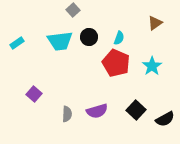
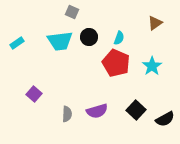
gray square: moved 1 px left, 2 px down; rotated 24 degrees counterclockwise
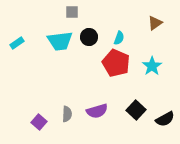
gray square: rotated 24 degrees counterclockwise
purple square: moved 5 px right, 28 px down
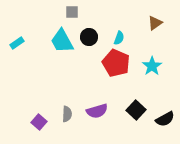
cyan trapezoid: moved 2 px right; rotated 68 degrees clockwise
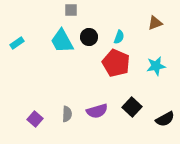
gray square: moved 1 px left, 2 px up
brown triangle: rotated 14 degrees clockwise
cyan semicircle: moved 1 px up
cyan star: moved 4 px right; rotated 24 degrees clockwise
black square: moved 4 px left, 3 px up
purple square: moved 4 px left, 3 px up
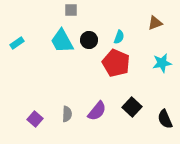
black circle: moved 3 px down
cyan star: moved 6 px right, 3 px up
purple semicircle: rotated 35 degrees counterclockwise
black semicircle: rotated 96 degrees clockwise
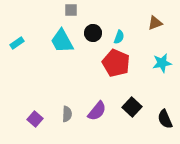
black circle: moved 4 px right, 7 px up
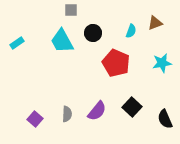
cyan semicircle: moved 12 px right, 6 px up
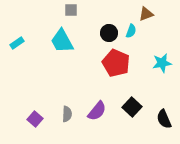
brown triangle: moved 9 px left, 9 px up
black circle: moved 16 px right
black semicircle: moved 1 px left
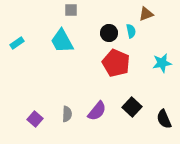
cyan semicircle: rotated 32 degrees counterclockwise
